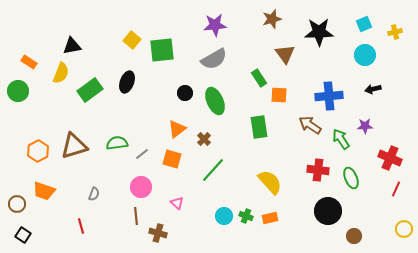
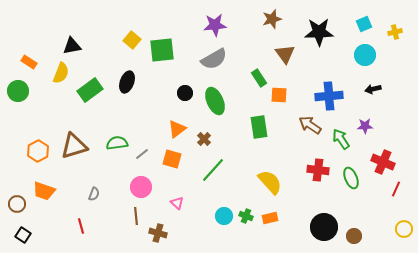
red cross at (390, 158): moved 7 px left, 4 px down
black circle at (328, 211): moved 4 px left, 16 px down
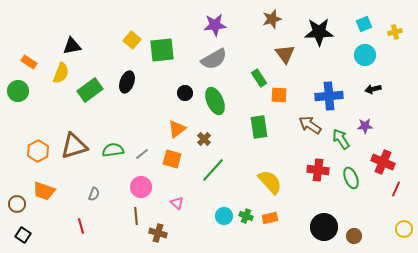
green semicircle at (117, 143): moved 4 px left, 7 px down
